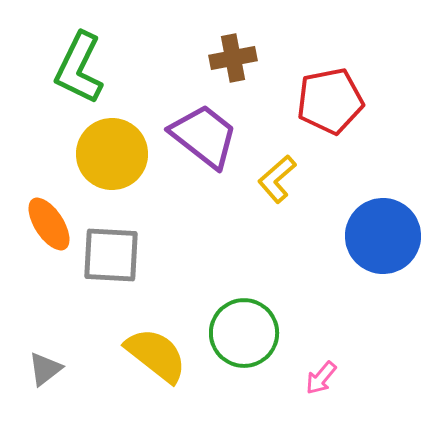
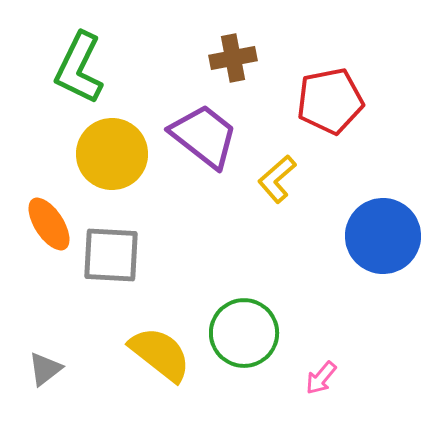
yellow semicircle: moved 4 px right, 1 px up
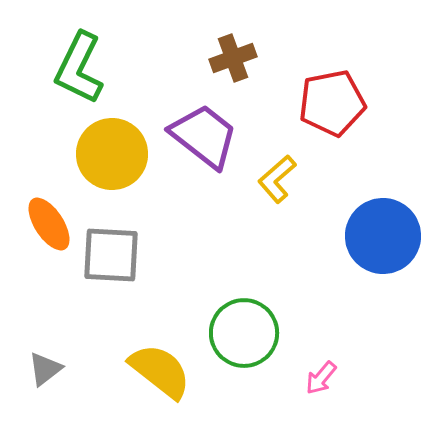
brown cross: rotated 9 degrees counterclockwise
red pentagon: moved 2 px right, 2 px down
yellow semicircle: moved 17 px down
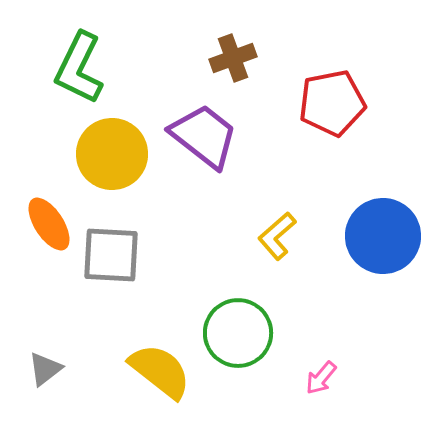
yellow L-shape: moved 57 px down
green circle: moved 6 px left
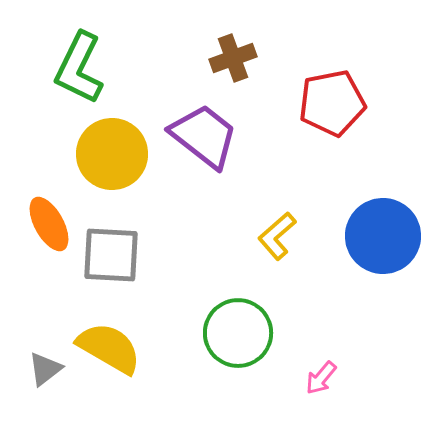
orange ellipse: rotated 4 degrees clockwise
yellow semicircle: moved 51 px left, 23 px up; rotated 8 degrees counterclockwise
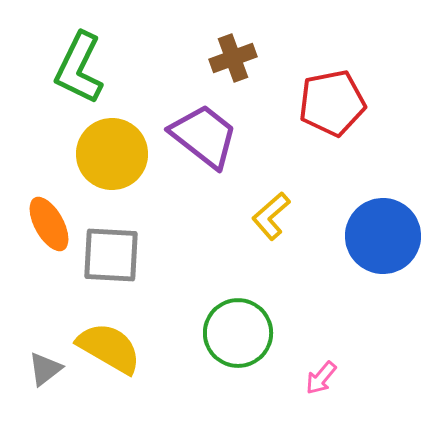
yellow L-shape: moved 6 px left, 20 px up
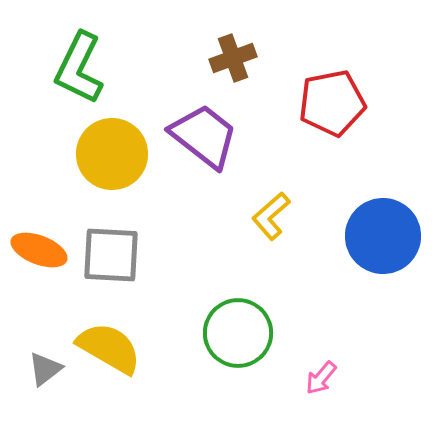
orange ellipse: moved 10 px left, 26 px down; rotated 40 degrees counterclockwise
